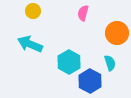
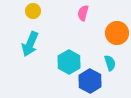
cyan arrow: rotated 90 degrees counterclockwise
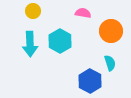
pink semicircle: rotated 84 degrees clockwise
orange circle: moved 6 px left, 2 px up
cyan arrow: rotated 25 degrees counterclockwise
cyan hexagon: moved 9 px left, 21 px up
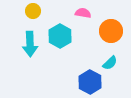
cyan hexagon: moved 5 px up
cyan semicircle: rotated 63 degrees clockwise
blue hexagon: moved 1 px down
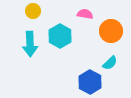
pink semicircle: moved 2 px right, 1 px down
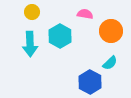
yellow circle: moved 1 px left, 1 px down
